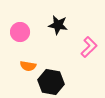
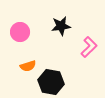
black star: moved 3 px right, 1 px down; rotated 18 degrees counterclockwise
orange semicircle: rotated 28 degrees counterclockwise
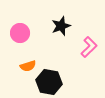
black star: rotated 12 degrees counterclockwise
pink circle: moved 1 px down
black hexagon: moved 2 px left
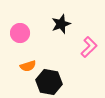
black star: moved 2 px up
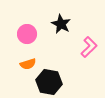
black star: rotated 24 degrees counterclockwise
pink circle: moved 7 px right, 1 px down
orange semicircle: moved 2 px up
